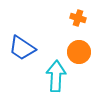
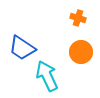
orange circle: moved 2 px right
cyan arrow: moved 9 px left; rotated 28 degrees counterclockwise
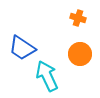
orange circle: moved 1 px left, 2 px down
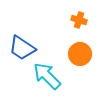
orange cross: moved 1 px right, 2 px down
cyan arrow: rotated 20 degrees counterclockwise
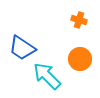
orange circle: moved 5 px down
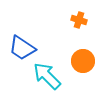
orange circle: moved 3 px right, 2 px down
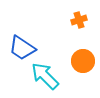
orange cross: rotated 35 degrees counterclockwise
cyan arrow: moved 2 px left
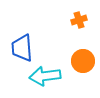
blue trapezoid: rotated 52 degrees clockwise
cyan arrow: rotated 52 degrees counterclockwise
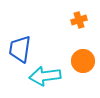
blue trapezoid: moved 2 px left, 1 px down; rotated 12 degrees clockwise
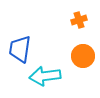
orange circle: moved 5 px up
